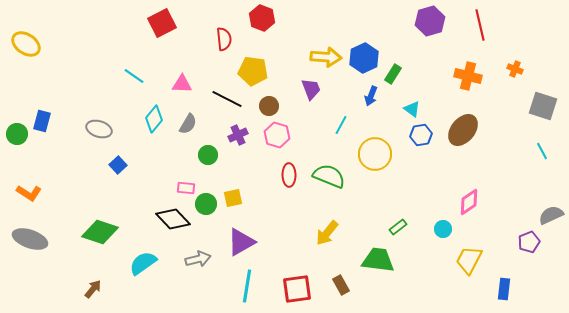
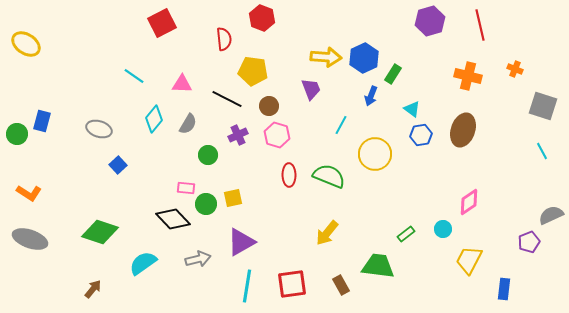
brown ellipse at (463, 130): rotated 20 degrees counterclockwise
green rectangle at (398, 227): moved 8 px right, 7 px down
green trapezoid at (378, 260): moved 6 px down
red square at (297, 289): moved 5 px left, 5 px up
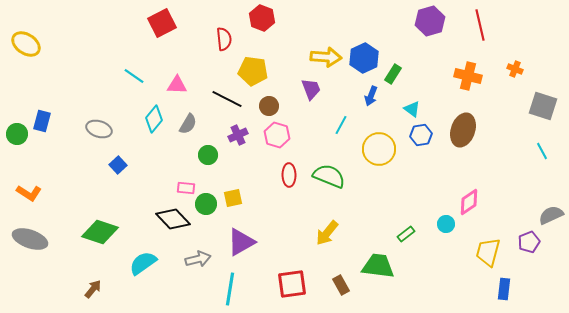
pink triangle at (182, 84): moved 5 px left, 1 px down
yellow circle at (375, 154): moved 4 px right, 5 px up
cyan circle at (443, 229): moved 3 px right, 5 px up
yellow trapezoid at (469, 260): moved 19 px right, 8 px up; rotated 12 degrees counterclockwise
cyan line at (247, 286): moved 17 px left, 3 px down
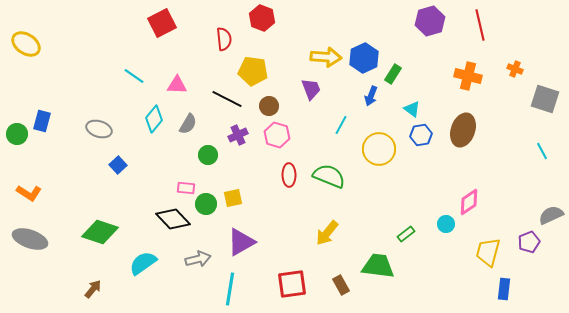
gray square at (543, 106): moved 2 px right, 7 px up
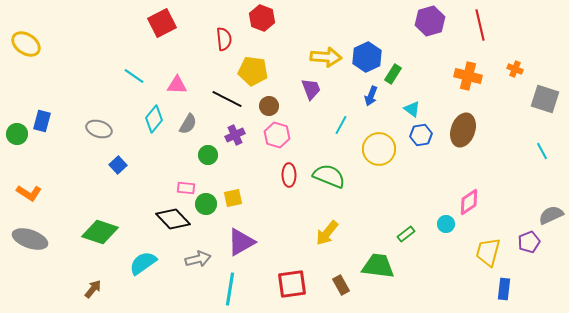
blue hexagon at (364, 58): moved 3 px right, 1 px up
purple cross at (238, 135): moved 3 px left
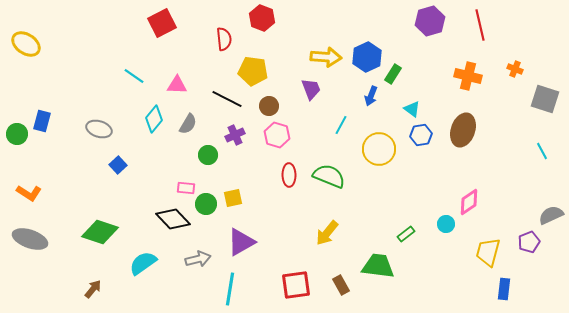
red square at (292, 284): moved 4 px right, 1 px down
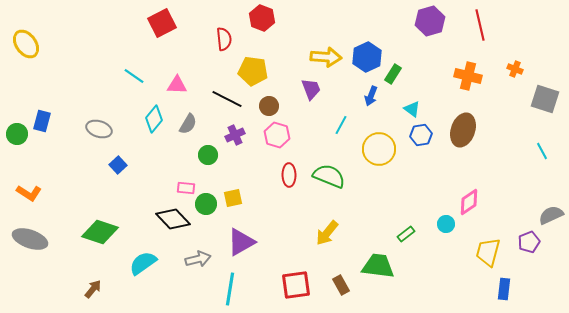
yellow ellipse at (26, 44): rotated 20 degrees clockwise
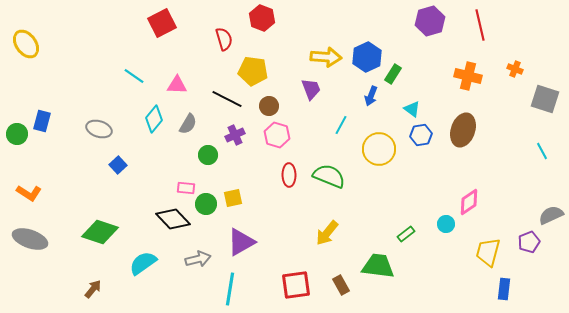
red semicircle at (224, 39): rotated 10 degrees counterclockwise
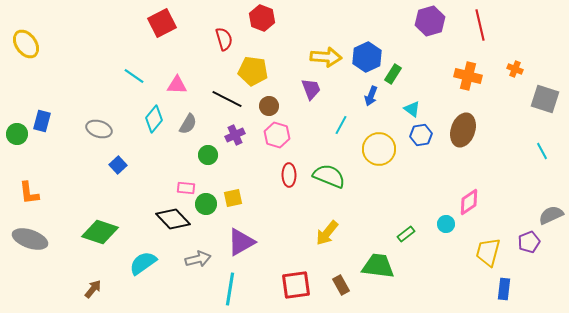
orange L-shape at (29, 193): rotated 50 degrees clockwise
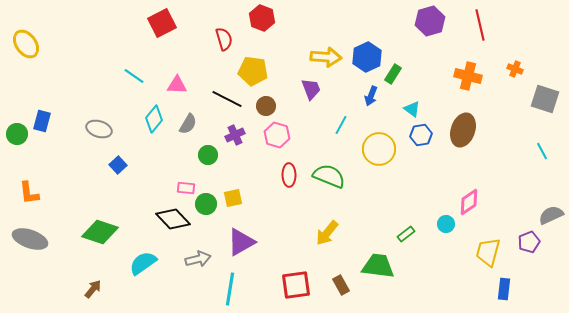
brown circle at (269, 106): moved 3 px left
